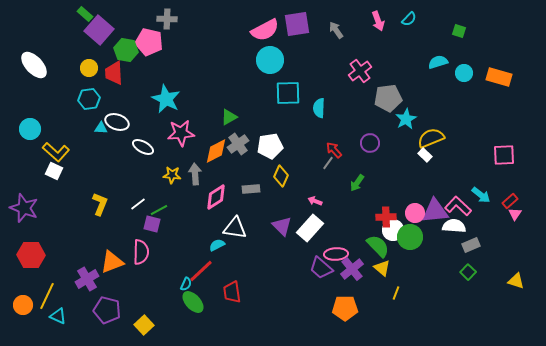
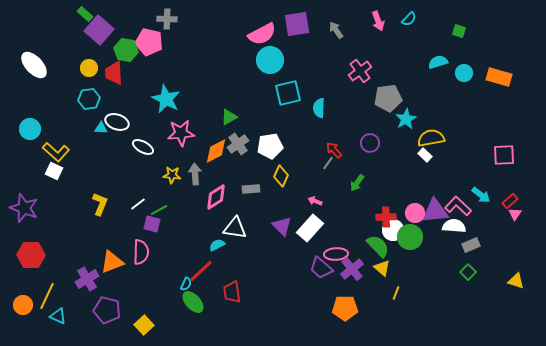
pink semicircle at (265, 30): moved 3 px left, 4 px down
cyan square at (288, 93): rotated 12 degrees counterclockwise
yellow semicircle at (431, 138): rotated 12 degrees clockwise
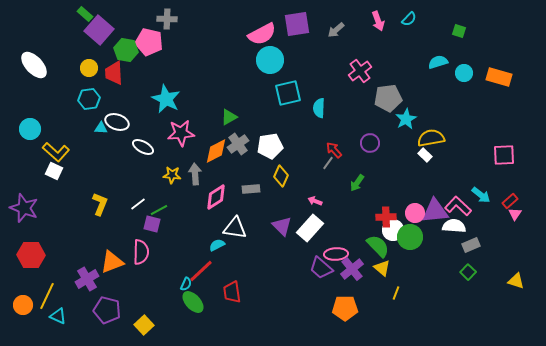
gray arrow at (336, 30): rotated 96 degrees counterclockwise
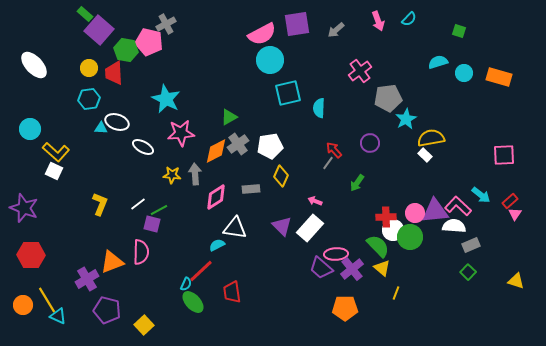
gray cross at (167, 19): moved 1 px left, 5 px down; rotated 30 degrees counterclockwise
yellow line at (47, 296): moved 4 px down; rotated 56 degrees counterclockwise
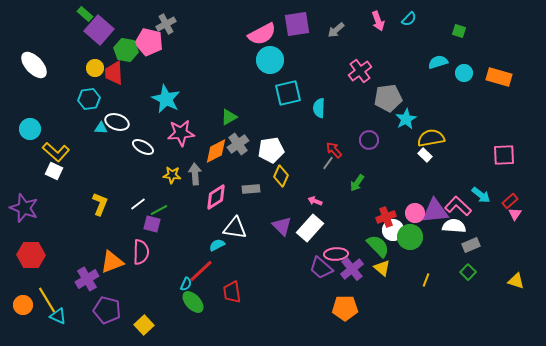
yellow circle at (89, 68): moved 6 px right
purple circle at (370, 143): moved 1 px left, 3 px up
white pentagon at (270, 146): moved 1 px right, 4 px down
red cross at (386, 217): rotated 18 degrees counterclockwise
yellow line at (396, 293): moved 30 px right, 13 px up
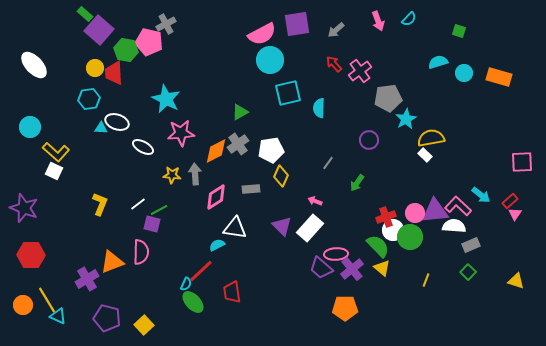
green triangle at (229, 117): moved 11 px right, 5 px up
cyan circle at (30, 129): moved 2 px up
red arrow at (334, 150): moved 86 px up
pink square at (504, 155): moved 18 px right, 7 px down
purple pentagon at (107, 310): moved 8 px down
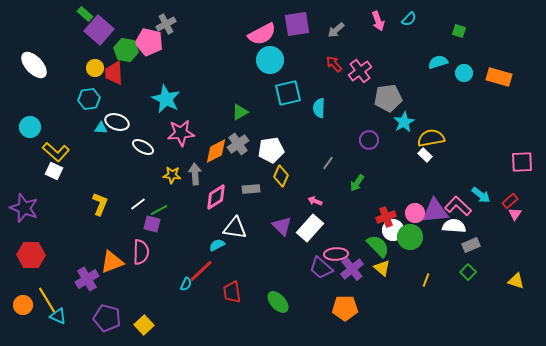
cyan star at (406, 119): moved 2 px left, 3 px down
green ellipse at (193, 302): moved 85 px right
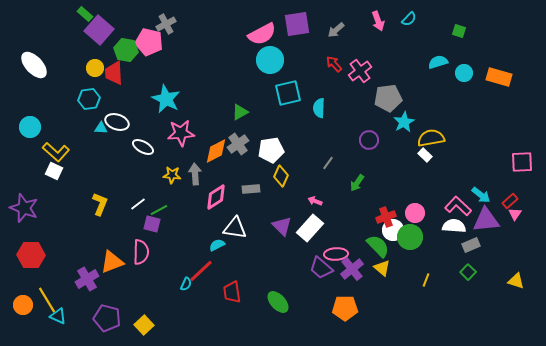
purple triangle at (435, 211): moved 51 px right, 9 px down
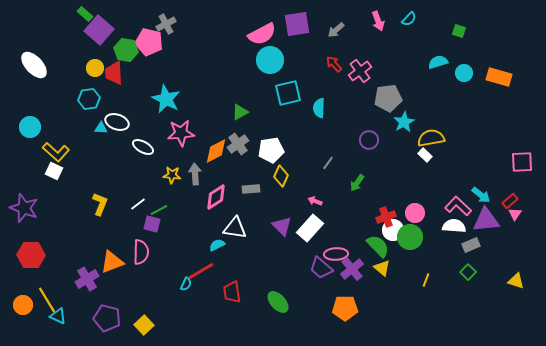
red line at (201, 271): rotated 12 degrees clockwise
